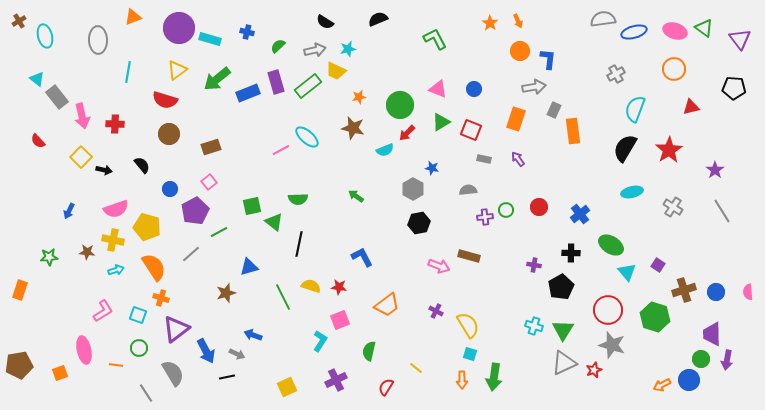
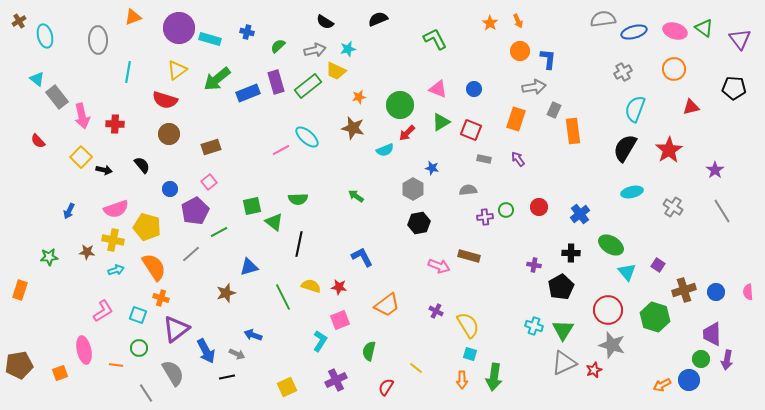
gray cross at (616, 74): moved 7 px right, 2 px up
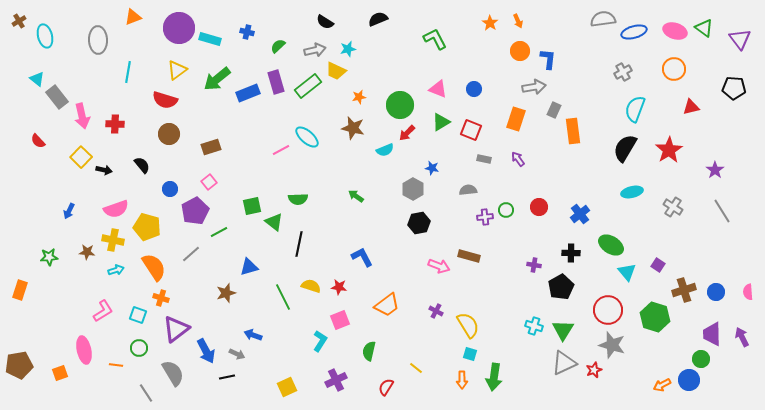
purple arrow at (727, 360): moved 15 px right, 23 px up; rotated 144 degrees clockwise
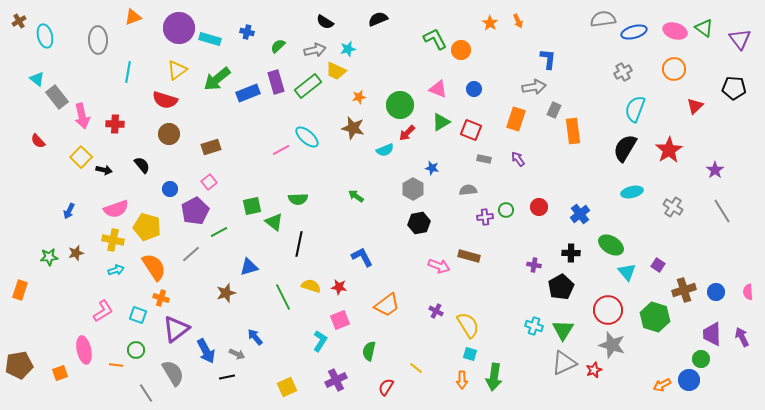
orange circle at (520, 51): moved 59 px left, 1 px up
red triangle at (691, 107): moved 4 px right, 1 px up; rotated 30 degrees counterclockwise
brown star at (87, 252): moved 11 px left, 1 px down; rotated 21 degrees counterclockwise
blue arrow at (253, 335): moved 2 px right, 2 px down; rotated 30 degrees clockwise
green circle at (139, 348): moved 3 px left, 2 px down
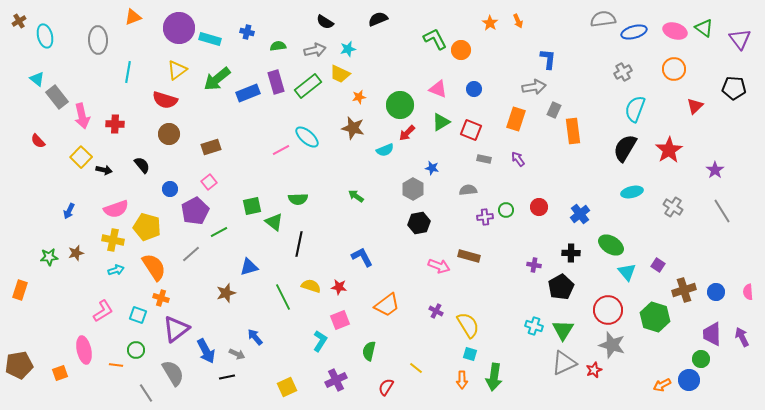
green semicircle at (278, 46): rotated 35 degrees clockwise
yellow trapezoid at (336, 71): moved 4 px right, 3 px down
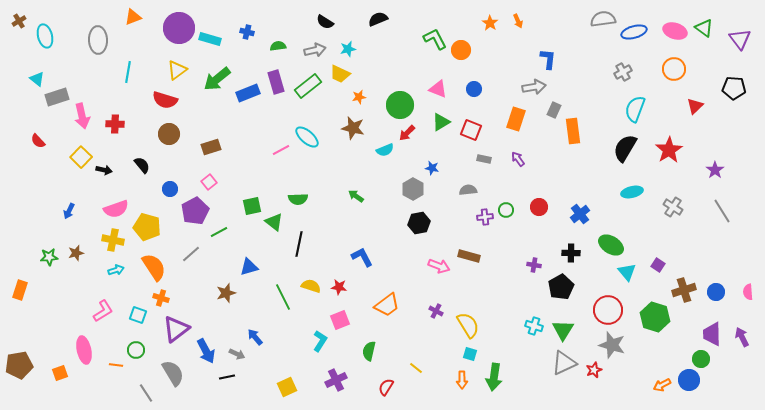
gray rectangle at (57, 97): rotated 70 degrees counterclockwise
